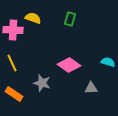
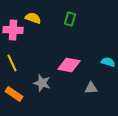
pink diamond: rotated 25 degrees counterclockwise
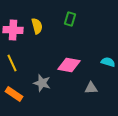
yellow semicircle: moved 4 px right, 8 px down; rotated 56 degrees clockwise
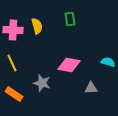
green rectangle: rotated 24 degrees counterclockwise
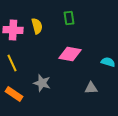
green rectangle: moved 1 px left, 1 px up
pink diamond: moved 1 px right, 11 px up
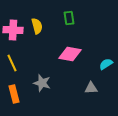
cyan semicircle: moved 2 px left, 2 px down; rotated 48 degrees counterclockwise
orange rectangle: rotated 42 degrees clockwise
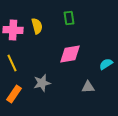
pink diamond: rotated 20 degrees counterclockwise
gray star: rotated 30 degrees counterclockwise
gray triangle: moved 3 px left, 1 px up
orange rectangle: rotated 48 degrees clockwise
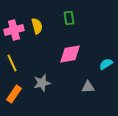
pink cross: moved 1 px right; rotated 18 degrees counterclockwise
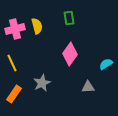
pink cross: moved 1 px right, 1 px up
pink diamond: rotated 45 degrees counterclockwise
gray star: rotated 12 degrees counterclockwise
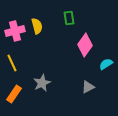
pink cross: moved 2 px down
pink diamond: moved 15 px right, 9 px up
gray triangle: rotated 24 degrees counterclockwise
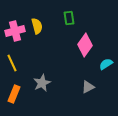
orange rectangle: rotated 12 degrees counterclockwise
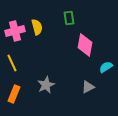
yellow semicircle: moved 1 px down
pink diamond: rotated 25 degrees counterclockwise
cyan semicircle: moved 3 px down
gray star: moved 4 px right, 2 px down
